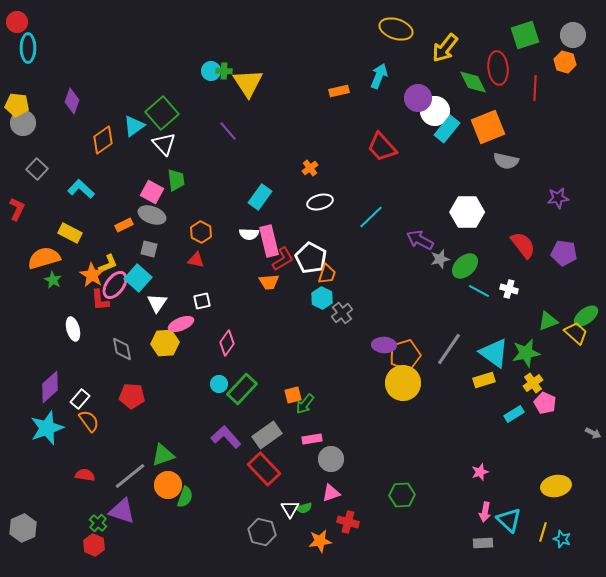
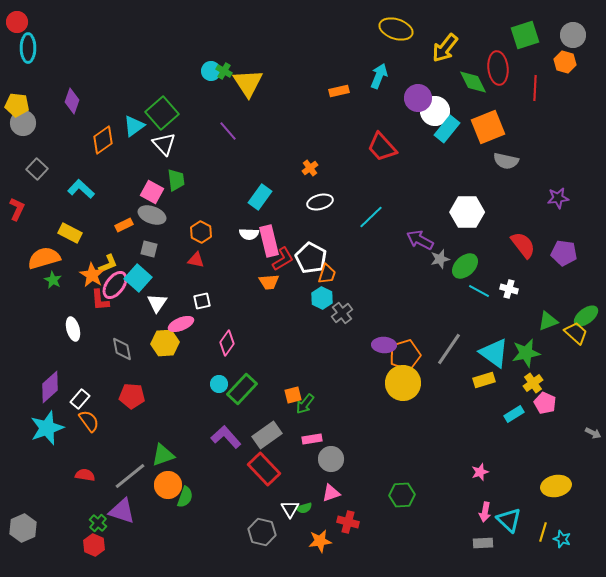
green cross at (224, 71): rotated 28 degrees clockwise
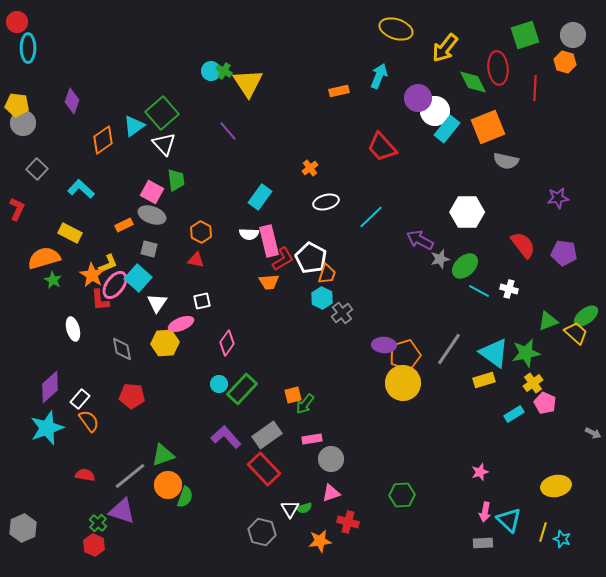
white ellipse at (320, 202): moved 6 px right
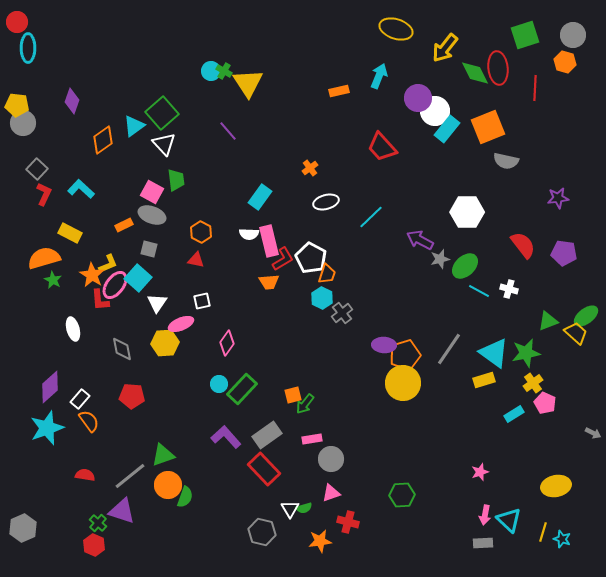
green diamond at (473, 82): moved 2 px right, 9 px up
red L-shape at (17, 209): moved 27 px right, 15 px up
pink arrow at (485, 512): moved 3 px down
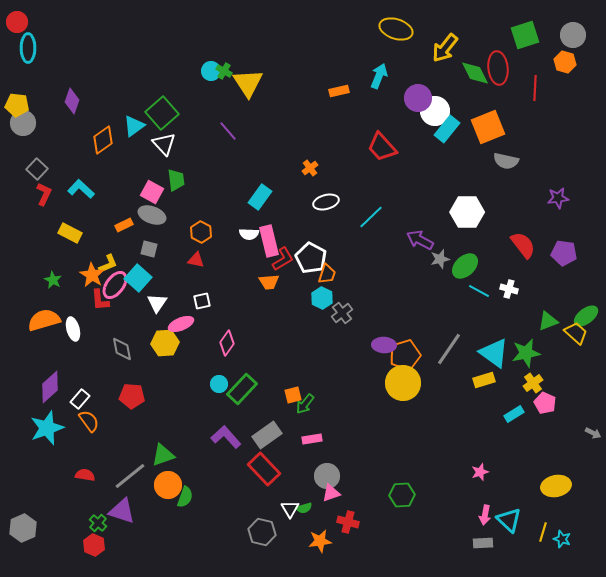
orange semicircle at (44, 258): moved 62 px down
gray circle at (331, 459): moved 4 px left, 17 px down
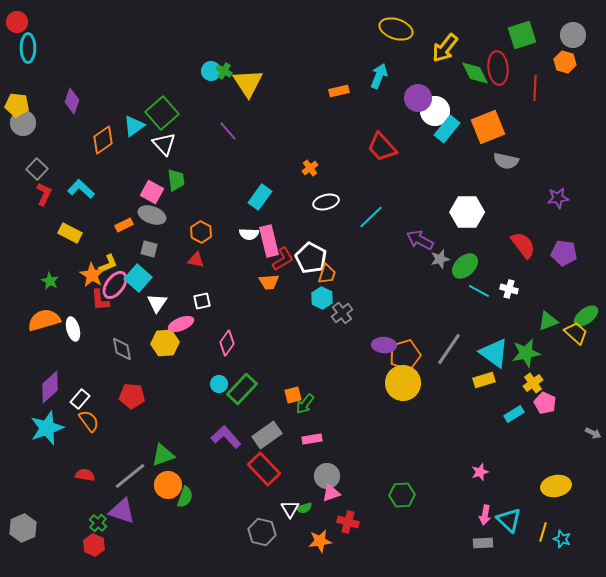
green square at (525, 35): moved 3 px left
green star at (53, 280): moved 3 px left, 1 px down
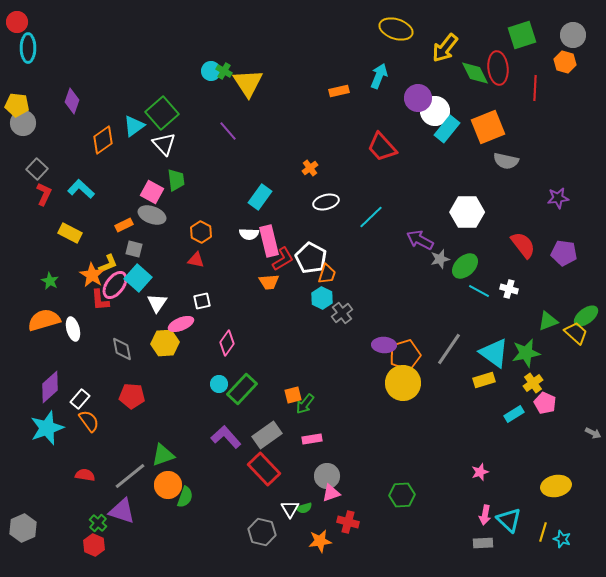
gray square at (149, 249): moved 15 px left
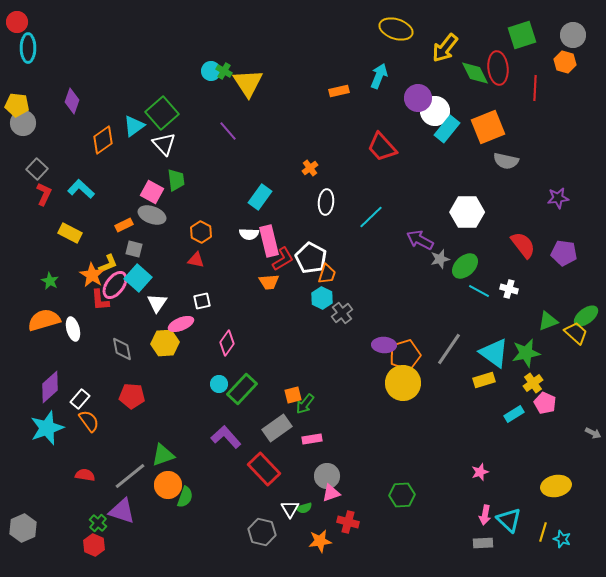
white ellipse at (326, 202): rotated 70 degrees counterclockwise
gray rectangle at (267, 435): moved 10 px right, 7 px up
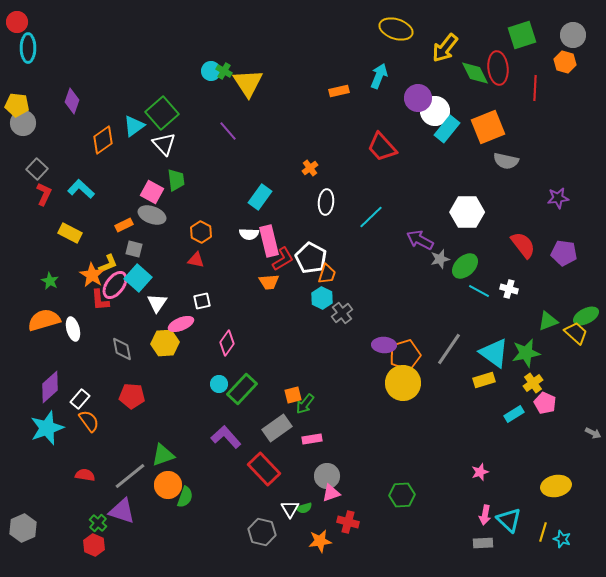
green ellipse at (586, 316): rotated 10 degrees clockwise
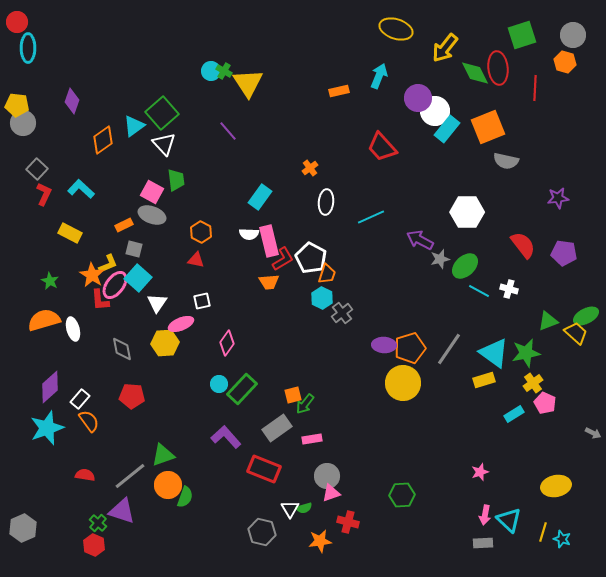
cyan line at (371, 217): rotated 20 degrees clockwise
orange pentagon at (405, 355): moved 5 px right, 7 px up
red rectangle at (264, 469): rotated 24 degrees counterclockwise
